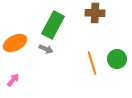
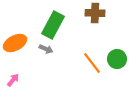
orange line: rotated 20 degrees counterclockwise
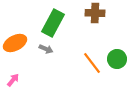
green rectangle: moved 2 px up
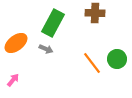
orange ellipse: moved 1 px right; rotated 10 degrees counterclockwise
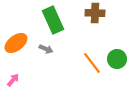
green rectangle: moved 3 px up; rotated 52 degrees counterclockwise
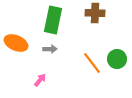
green rectangle: rotated 36 degrees clockwise
orange ellipse: rotated 60 degrees clockwise
gray arrow: moved 4 px right; rotated 24 degrees counterclockwise
pink arrow: moved 27 px right
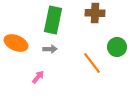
green circle: moved 12 px up
pink arrow: moved 2 px left, 3 px up
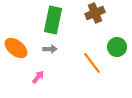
brown cross: rotated 24 degrees counterclockwise
orange ellipse: moved 5 px down; rotated 15 degrees clockwise
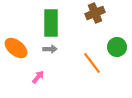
green rectangle: moved 2 px left, 3 px down; rotated 12 degrees counterclockwise
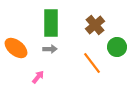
brown cross: moved 12 px down; rotated 18 degrees counterclockwise
